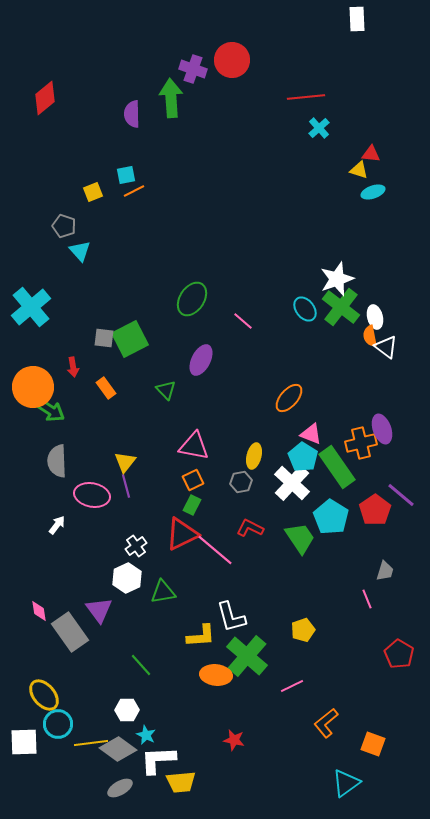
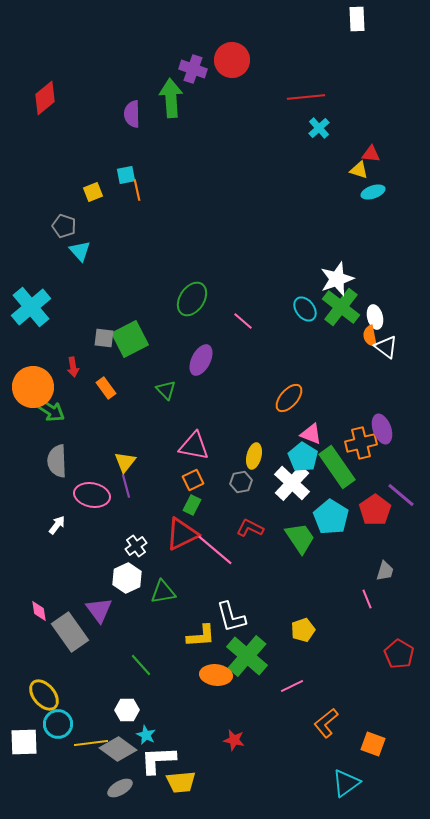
orange line at (134, 191): moved 3 px right, 1 px up; rotated 75 degrees counterclockwise
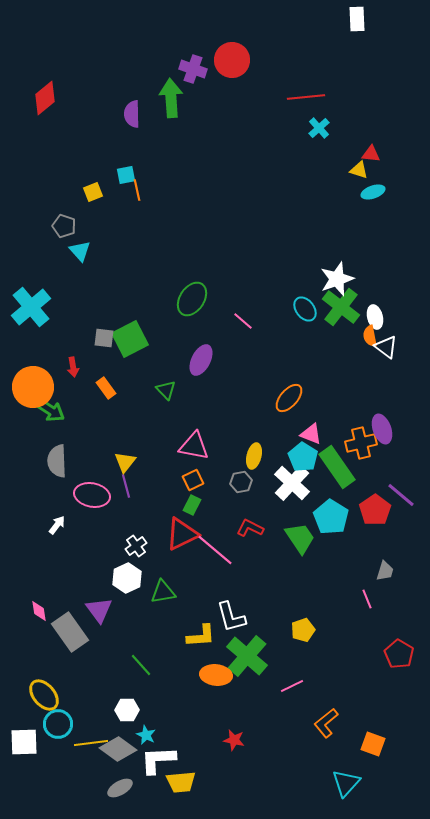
cyan triangle at (346, 783): rotated 12 degrees counterclockwise
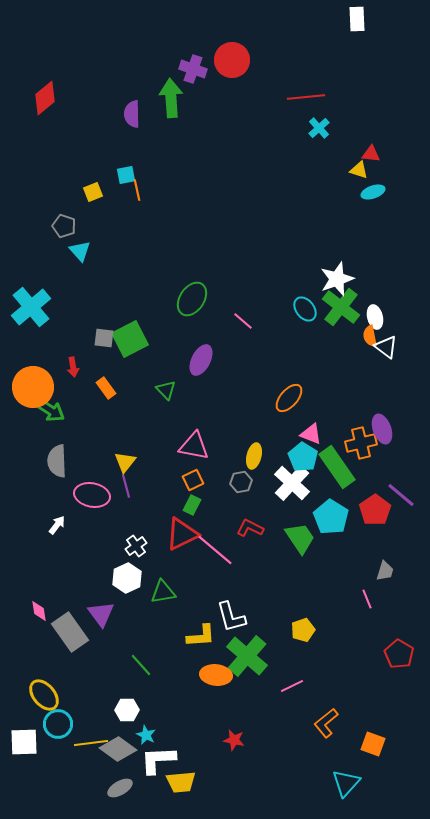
purple triangle at (99, 610): moved 2 px right, 4 px down
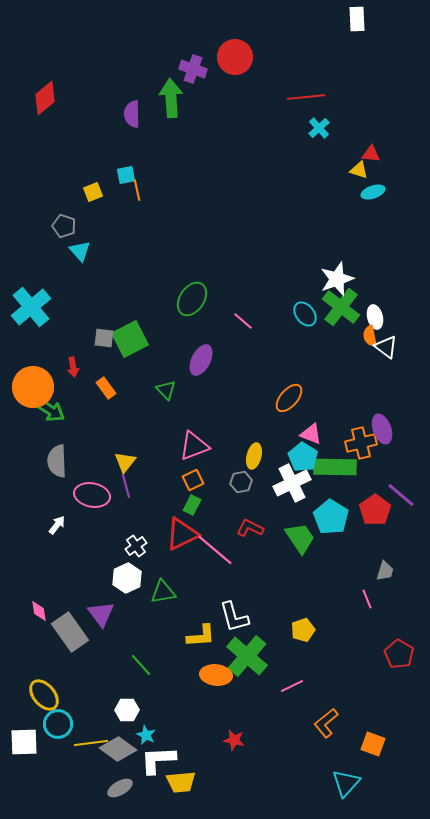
red circle at (232, 60): moved 3 px right, 3 px up
cyan ellipse at (305, 309): moved 5 px down
pink triangle at (194, 446): rotated 32 degrees counterclockwise
green rectangle at (337, 467): moved 2 px left; rotated 54 degrees counterclockwise
white cross at (292, 483): rotated 21 degrees clockwise
white L-shape at (231, 617): moved 3 px right
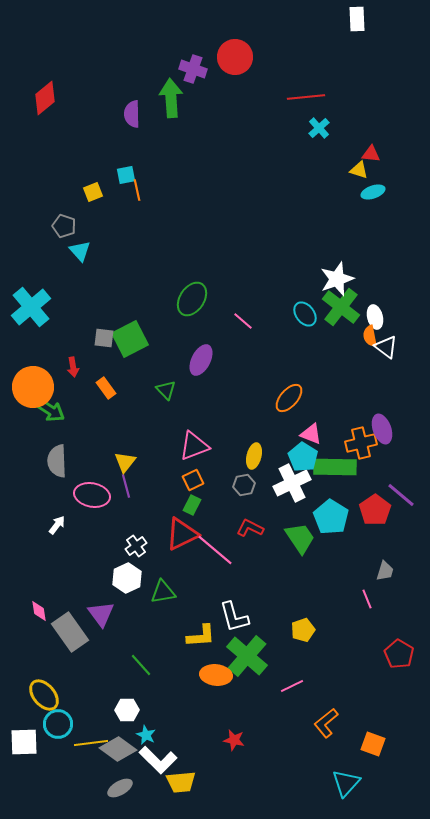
gray hexagon at (241, 482): moved 3 px right, 3 px down
white L-shape at (158, 760): rotated 132 degrees counterclockwise
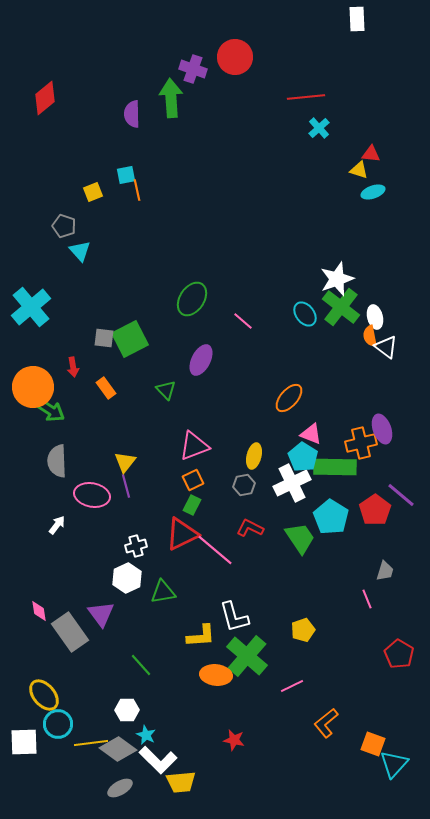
white cross at (136, 546): rotated 20 degrees clockwise
cyan triangle at (346, 783): moved 48 px right, 19 px up
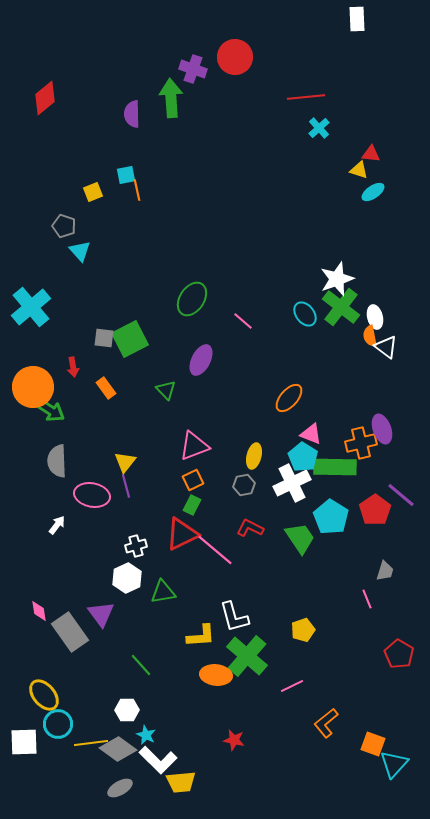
cyan ellipse at (373, 192): rotated 15 degrees counterclockwise
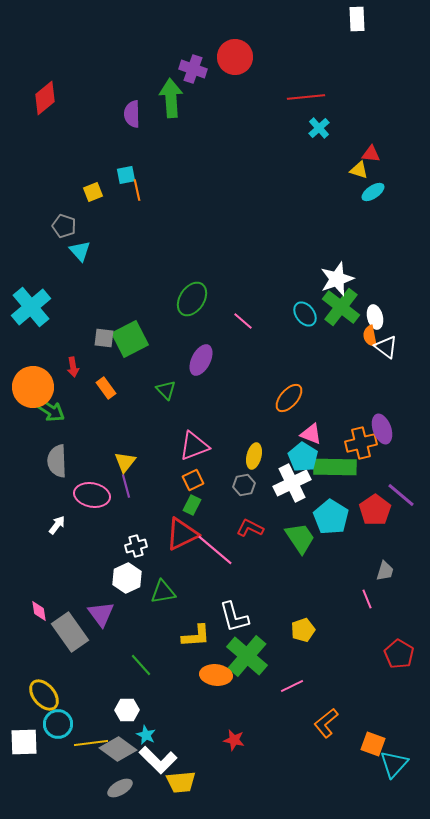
yellow L-shape at (201, 636): moved 5 px left
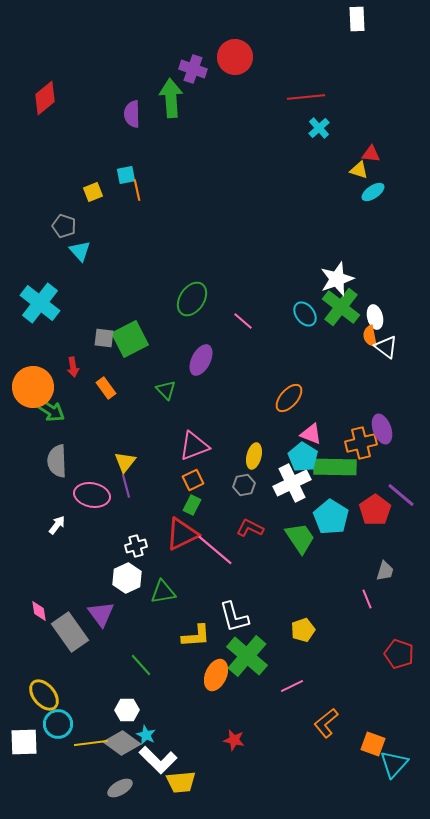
cyan cross at (31, 307): moved 9 px right, 4 px up; rotated 12 degrees counterclockwise
red pentagon at (399, 654): rotated 12 degrees counterclockwise
orange ellipse at (216, 675): rotated 72 degrees counterclockwise
gray diamond at (118, 749): moved 4 px right, 6 px up
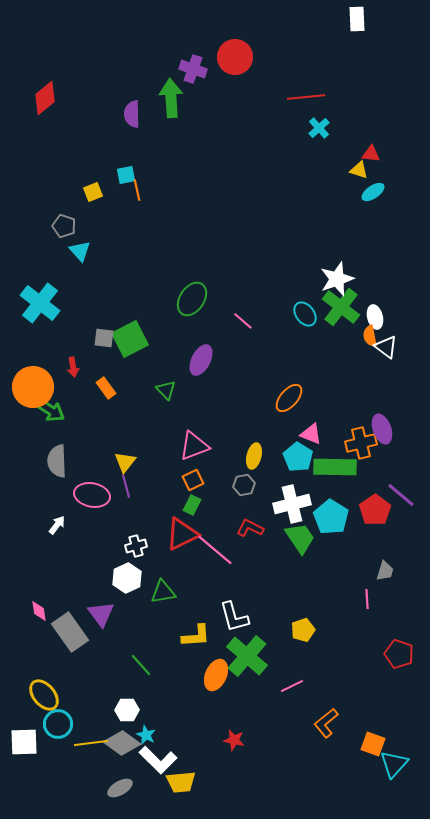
cyan pentagon at (303, 457): moved 5 px left
white cross at (292, 483): moved 21 px down; rotated 12 degrees clockwise
pink line at (367, 599): rotated 18 degrees clockwise
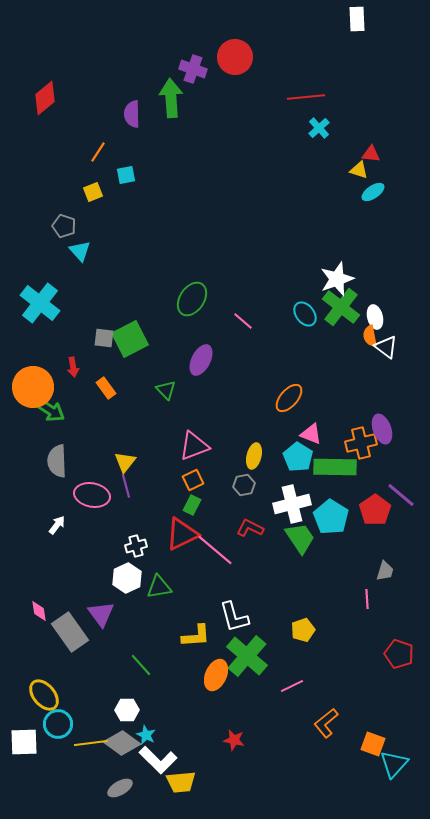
orange line at (137, 190): moved 39 px left, 38 px up; rotated 45 degrees clockwise
green triangle at (163, 592): moved 4 px left, 5 px up
